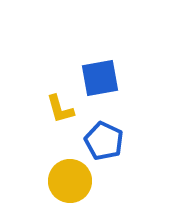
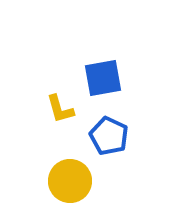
blue square: moved 3 px right
blue pentagon: moved 5 px right, 5 px up
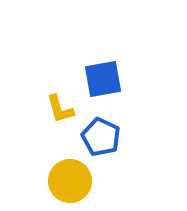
blue square: moved 1 px down
blue pentagon: moved 8 px left, 1 px down
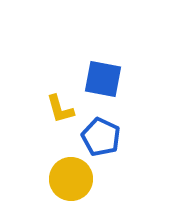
blue square: rotated 21 degrees clockwise
yellow circle: moved 1 px right, 2 px up
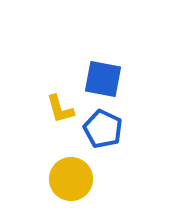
blue pentagon: moved 2 px right, 8 px up
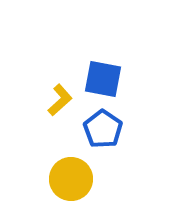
yellow L-shape: moved 9 px up; rotated 116 degrees counterclockwise
blue pentagon: rotated 9 degrees clockwise
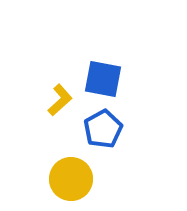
blue pentagon: rotated 9 degrees clockwise
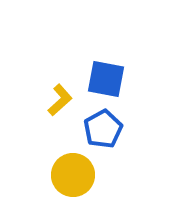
blue square: moved 3 px right
yellow circle: moved 2 px right, 4 px up
